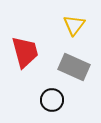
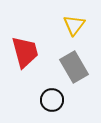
gray rectangle: rotated 36 degrees clockwise
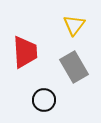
red trapezoid: rotated 12 degrees clockwise
black circle: moved 8 px left
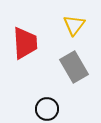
red trapezoid: moved 9 px up
black circle: moved 3 px right, 9 px down
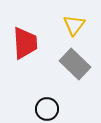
gray rectangle: moved 1 px right, 3 px up; rotated 16 degrees counterclockwise
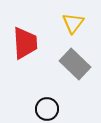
yellow triangle: moved 1 px left, 2 px up
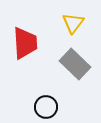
black circle: moved 1 px left, 2 px up
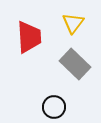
red trapezoid: moved 4 px right, 6 px up
black circle: moved 8 px right
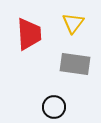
red trapezoid: moved 3 px up
gray rectangle: rotated 36 degrees counterclockwise
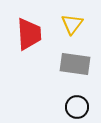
yellow triangle: moved 1 px left, 1 px down
black circle: moved 23 px right
